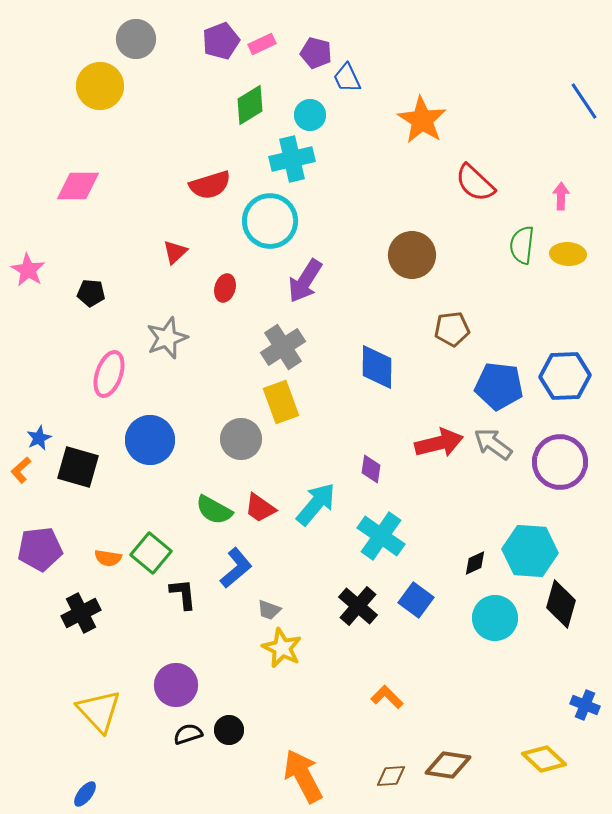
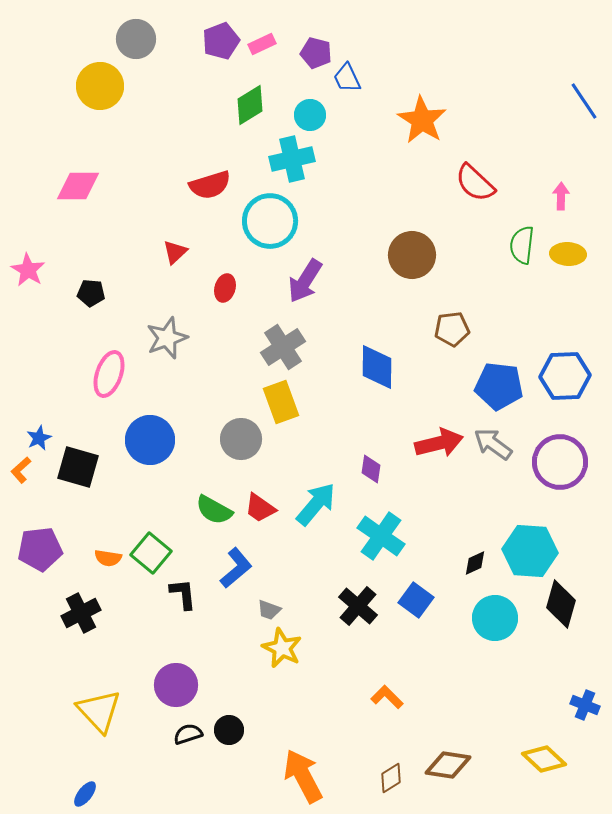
brown diamond at (391, 776): moved 2 px down; rotated 28 degrees counterclockwise
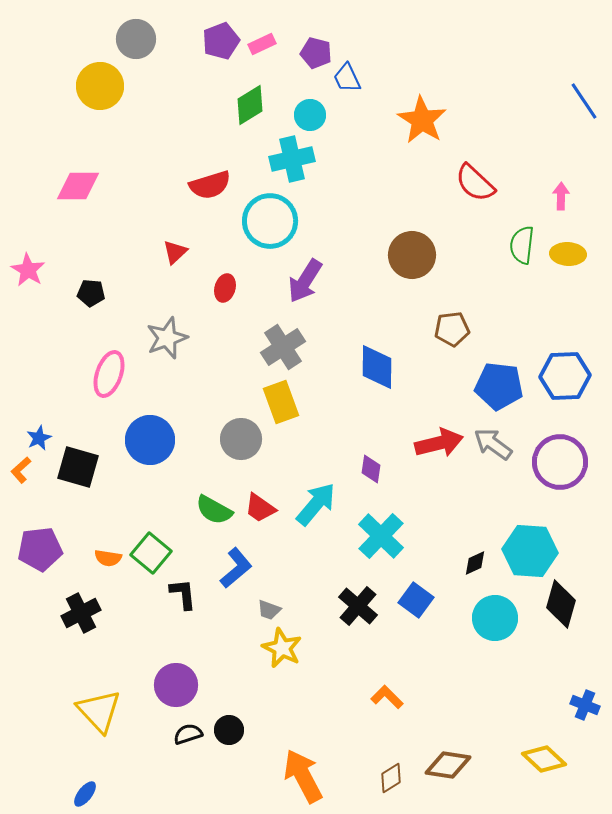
cyan cross at (381, 536): rotated 9 degrees clockwise
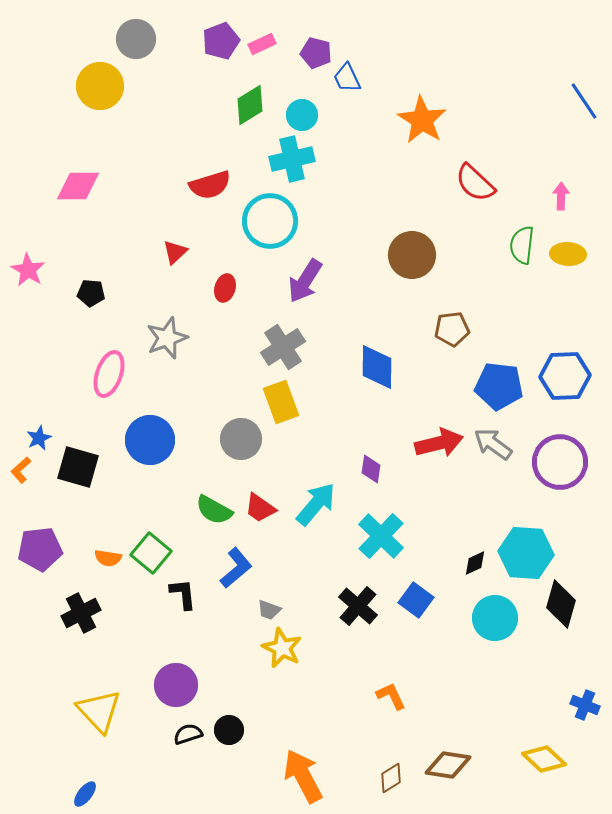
cyan circle at (310, 115): moved 8 px left
cyan hexagon at (530, 551): moved 4 px left, 2 px down
orange L-shape at (387, 697): moved 4 px right, 1 px up; rotated 20 degrees clockwise
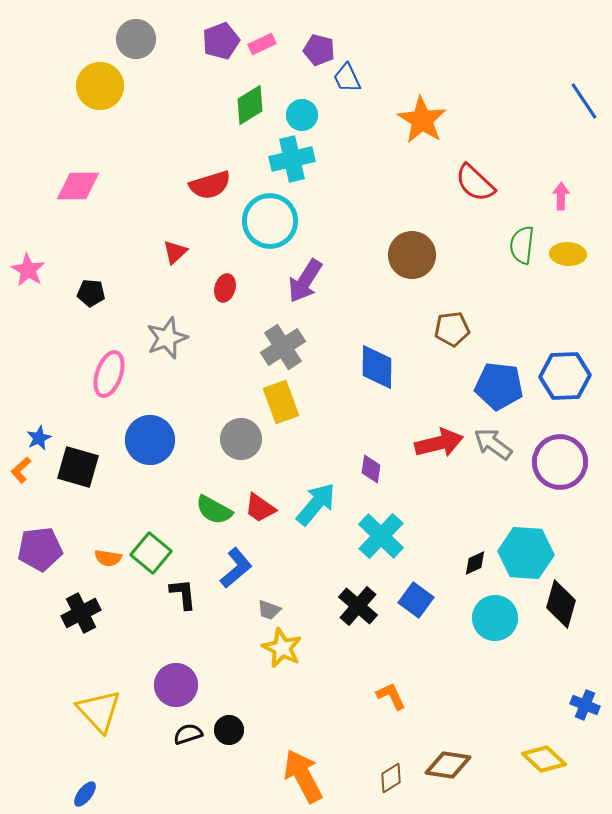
purple pentagon at (316, 53): moved 3 px right, 3 px up
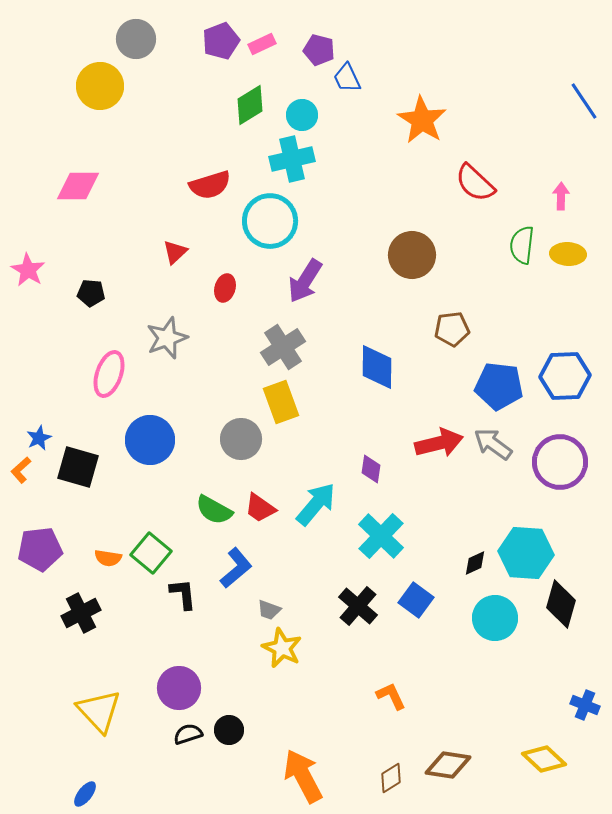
purple circle at (176, 685): moved 3 px right, 3 px down
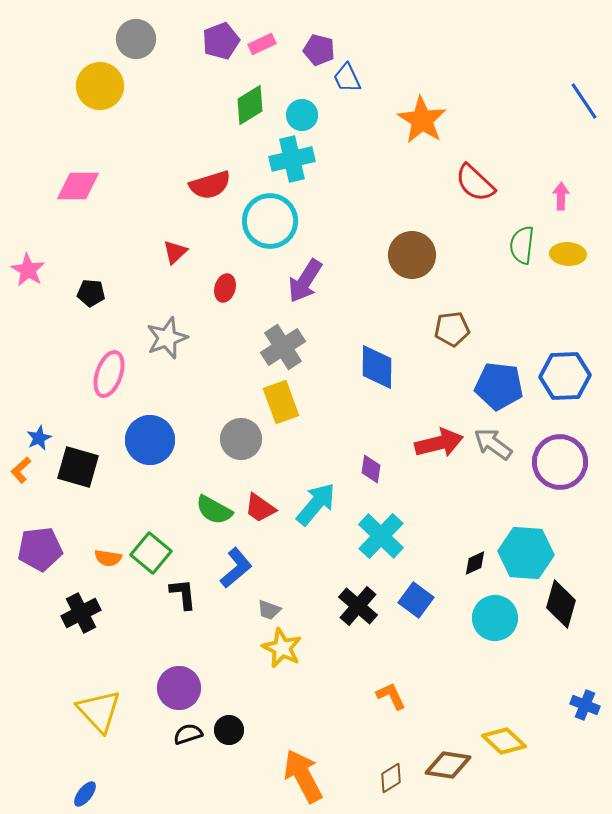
yellow diamond at (544, 759): moved 40 px left, 18 px up
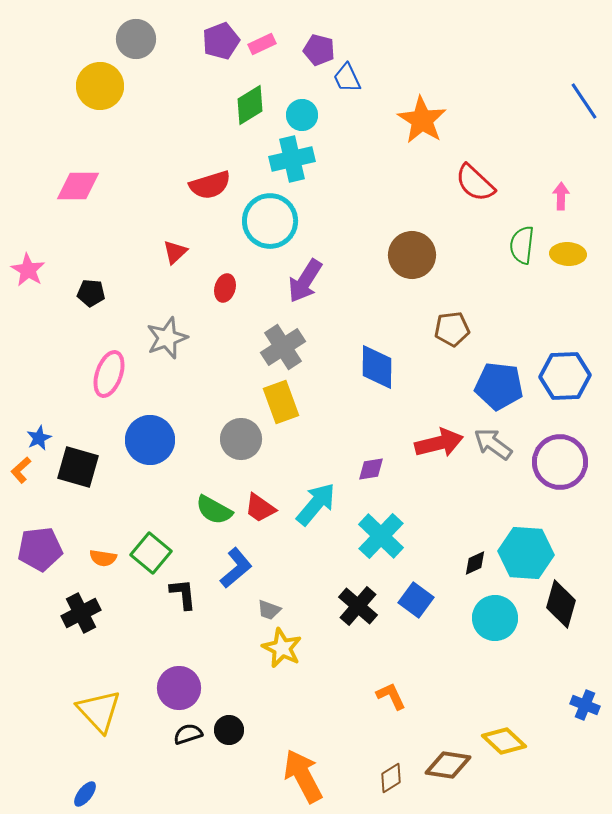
purple diamond at (371, 469): rotated 72 degrees clockwise
orange semicircle at (108, 558): moved 5 px left
